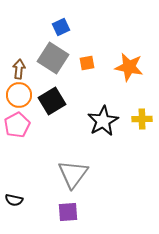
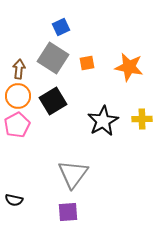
orange circle: moved 1 px left, 1 px down
black square: moved 1 px right
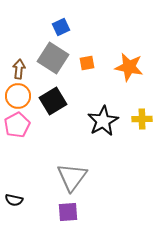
gray triangle: moved 1 px left, 3 px down
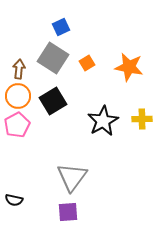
orange square: rotated 21 degrees counterclockwise
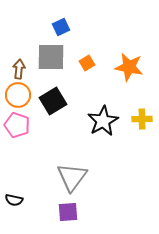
gray square: moved 2 px left, 1 px up; rotated 32 degrees counterclockwise
orange circle: moved 1 px up
pink pentagon: rotated 25 degrees counterclockwise
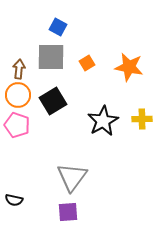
blue square: moved 3 px left; rotated 36 degrees counterclockwise
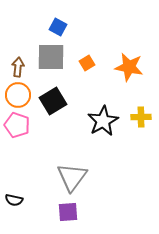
brown arrow: moved 1 px left, 2 px up
yellow cross: moved 1 px left, 2 px up
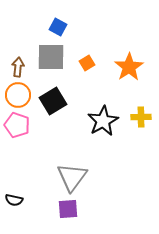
orange star: rotated 28 degrees clockwise
purple square: moved 3 px up
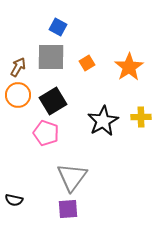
brown arrow: rotated 24 degrees clockwise
pink pentagon: moved 29 px right, 8 px down
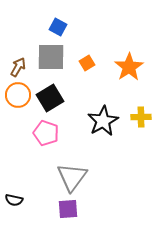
black square: moved 3 px left, 3 px up
